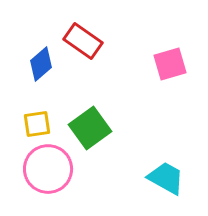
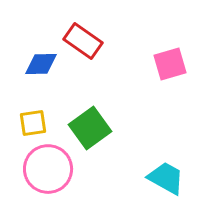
blue diamond: rotated 40 degrees clockwise
yellow square: moved 4 px left, 1 px up
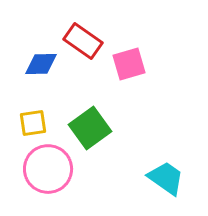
pink square: moved 41 px left
cyan trapezoid: rotated 6 degrees clockwise
